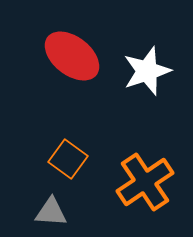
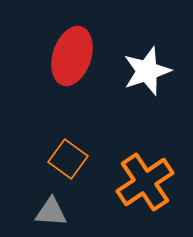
red ellipse: rotated 70 degrees clockwise
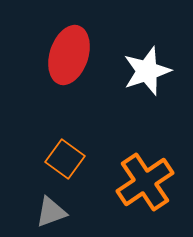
red ellipse: moved 3 px left, 1 px up
orange square: moved 3 px left
gray triangle: rotated 24 degrees counterclockwise
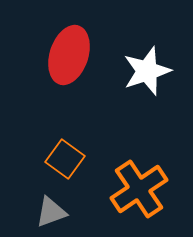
orange cross: moved 6 px left, 7 px down
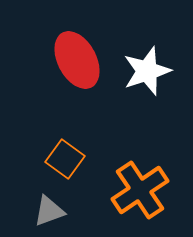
red ellipse: moved 8 px right, 5 px down; rotated 46 degrees counterclockwise
orange cross: moved 1 px right, 1 px down
gray triangle: moved 2 px left, 1 px up
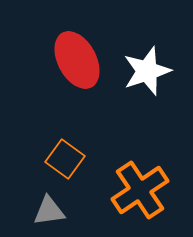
gray triangle: rotated 12 degrees clockwise
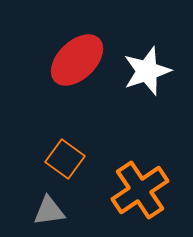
red ellipse: rotated 74 degrees clockwise
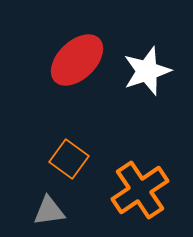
orange square: moved 4 px right
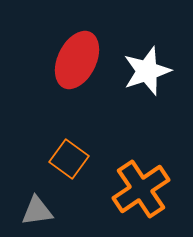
red ellipse: rotated 20 degrees counterclockwise
orange cross: moved 1 px right, 1 px up
gray triangle: moved 12 px left
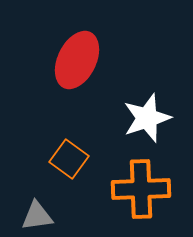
white star: moved 47 px down
orange cross: rotated 32 degrees clockwise
gray triangle: moved 5 px down
